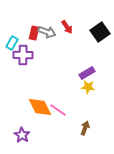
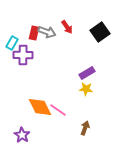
yellow star: moved 2 px left, 2 px down
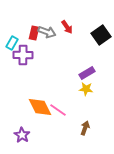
black square: moved 1 px right, 3 px down
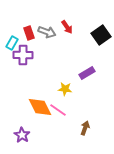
red rectangle: moved 5 px left; rotated 32 degrees counterclockwise
yellow star: moved 21 px left
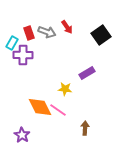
brown arrow: rotated 16 degrees counterclockwise
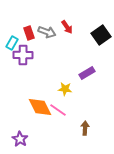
purple star: moved 2 px left, 4 px down
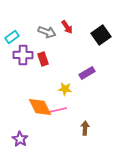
red rectangle: moved 14 px right, 26 px down
cyan rectangle: moved 6 px up; rotated 24 degrees clockwise
pink line: rotated 48 degrees counterclockwise
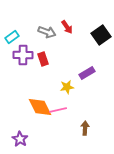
yellow star: moved 2 px right, 2 px up; rotated 16 degrees counterclockwise
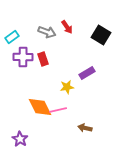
black square: rotated 24 degrees counterclockwise
purple cross: moved 2 px down
brown arrow: rotated 80 degrees counterclockwise
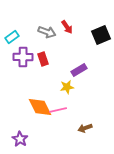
black square: rotated 36 degrees clockwise
purple rectangle: moved 8 px left, 3 px up
brown arrow: rotated 32 degrees counterclockwise
